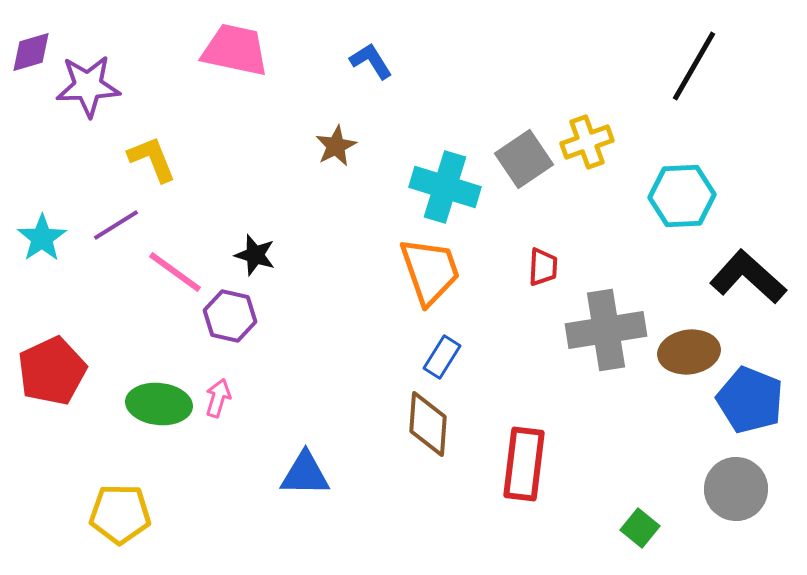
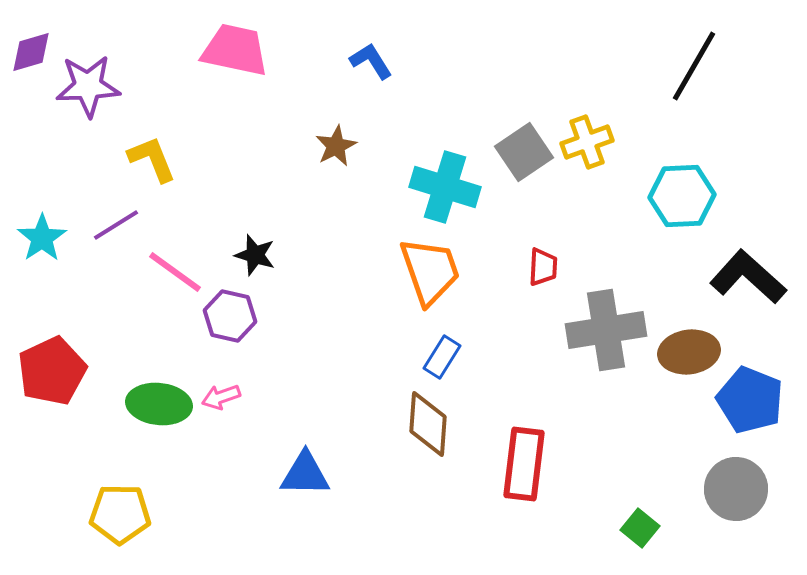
gray square: moved 7 px up
pink arrow: moved 3 px right, 1 px up; rotated 126 degrees counterclockwise
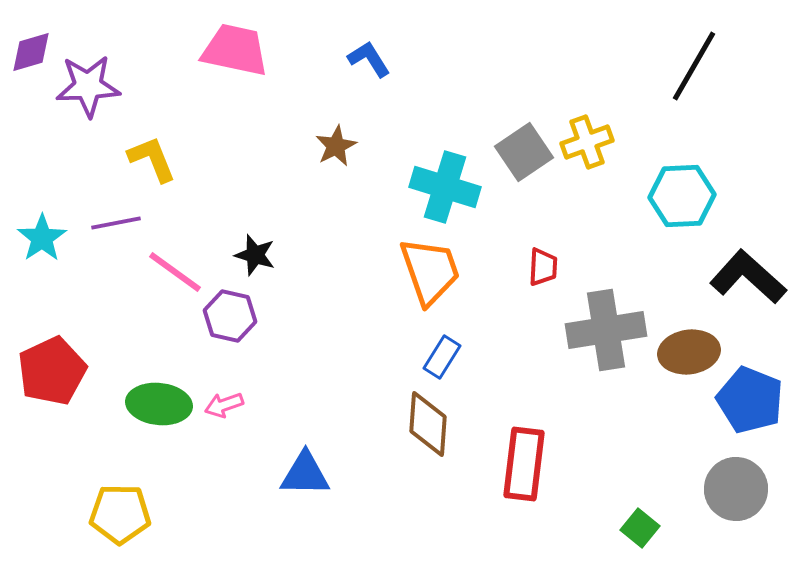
blue L-shape: moved 2 px left, 2 px up
purple line: moved 2 px up; rotated 21 degrees clockwise
pink arrow: moved 3 px right, 8 px down
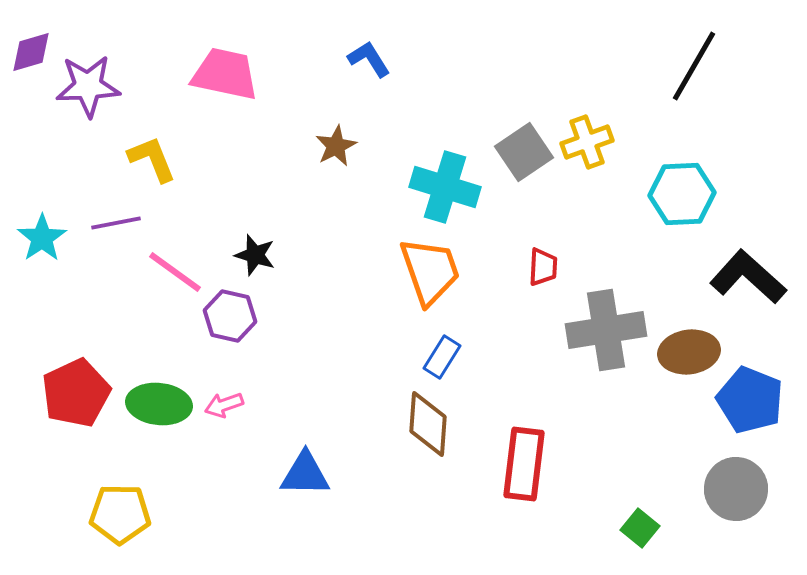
pink trapezoid: moved 10 px left, 24 px down
cyan hexagon: moved 2 px up
red pentagon: moved 24 px right, 22 px down
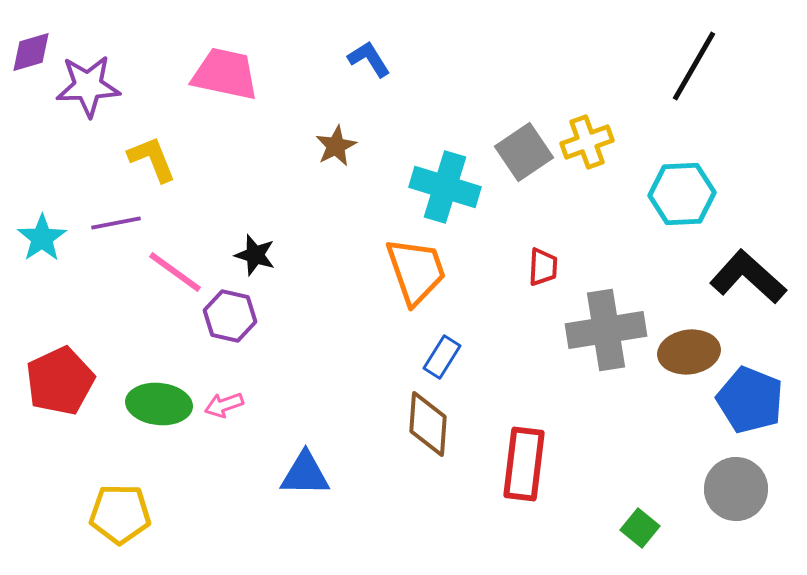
orange trapezoid: moved 14 px left
red pentagon: moved 16 px left, 12 px up
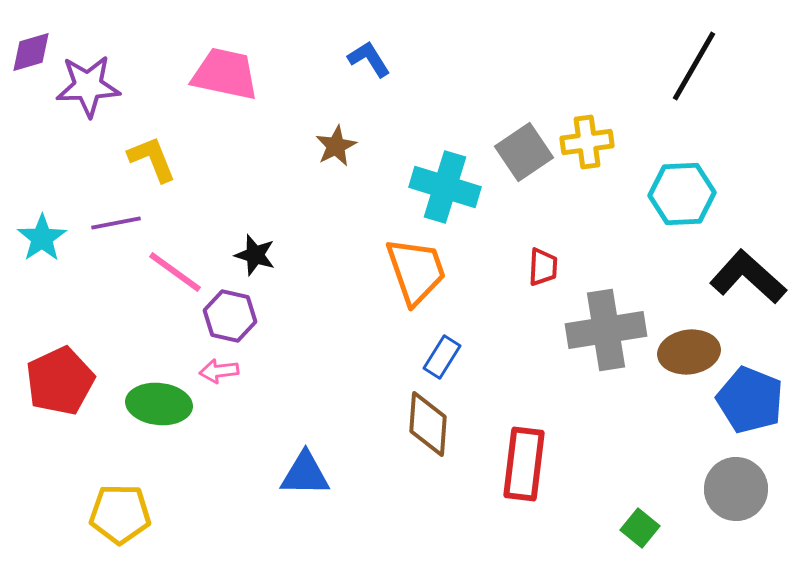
yellow cross: rotated 12 degrees clockwise
pink arrow: moved 5 px left, 34 px up; rotated 12 degrees clockwise
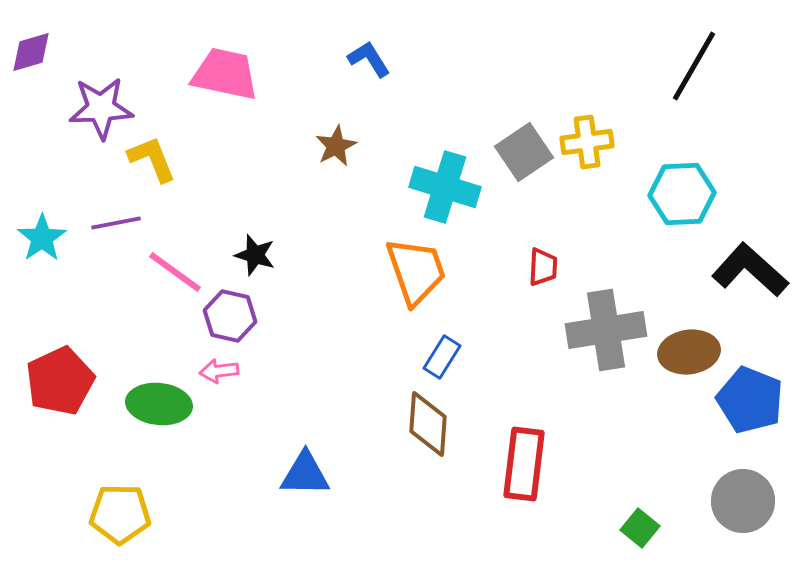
purple star: moved 13 px right, 22 px down
black L-shape: moved 2 px right, 7 px up
gray circle: moved 7 px right, 12 px down
